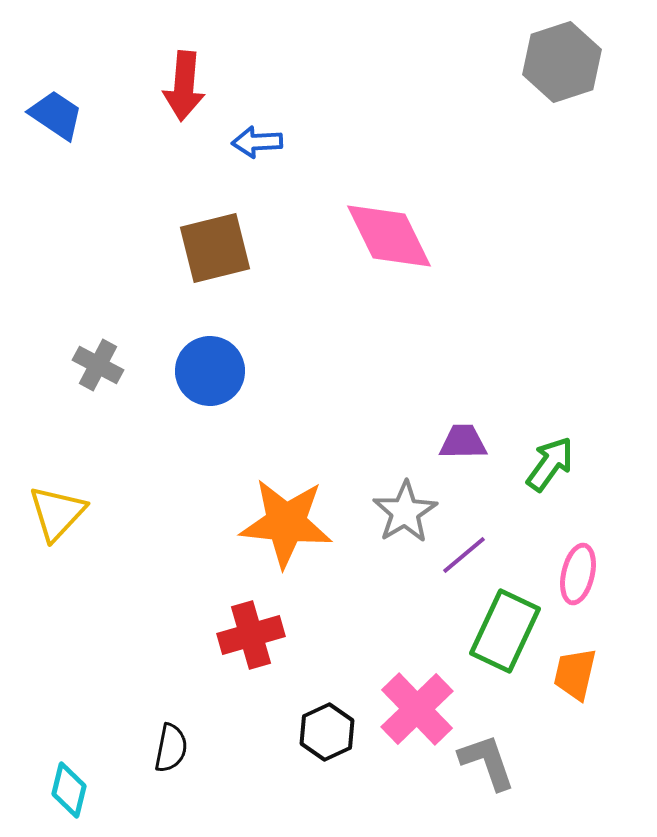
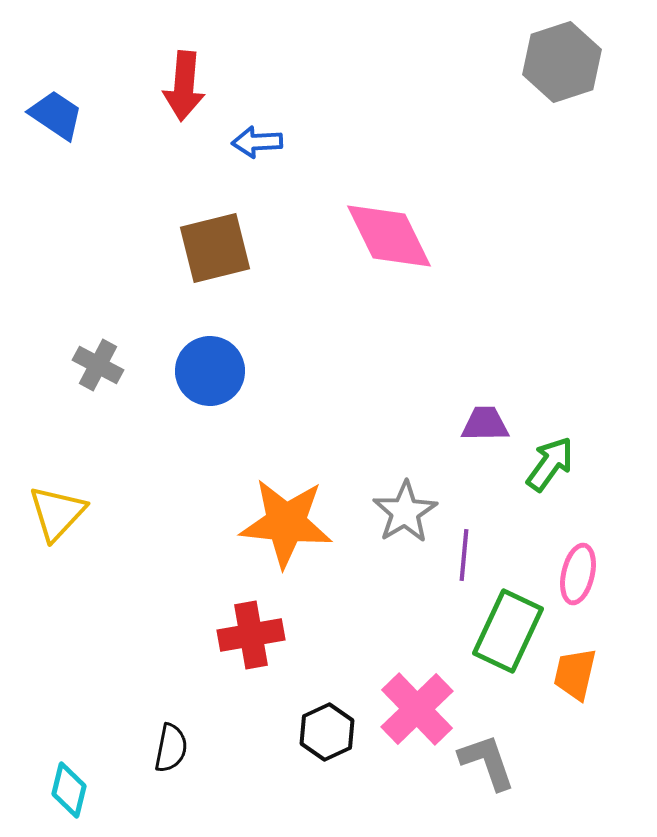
purple trapezoid: moved 22 px right, 18 px up
purple line: rotated 45 degrees counterclockwise
green rectangle: moved 3 px right
red cross: rotated 6 degrees clockwise
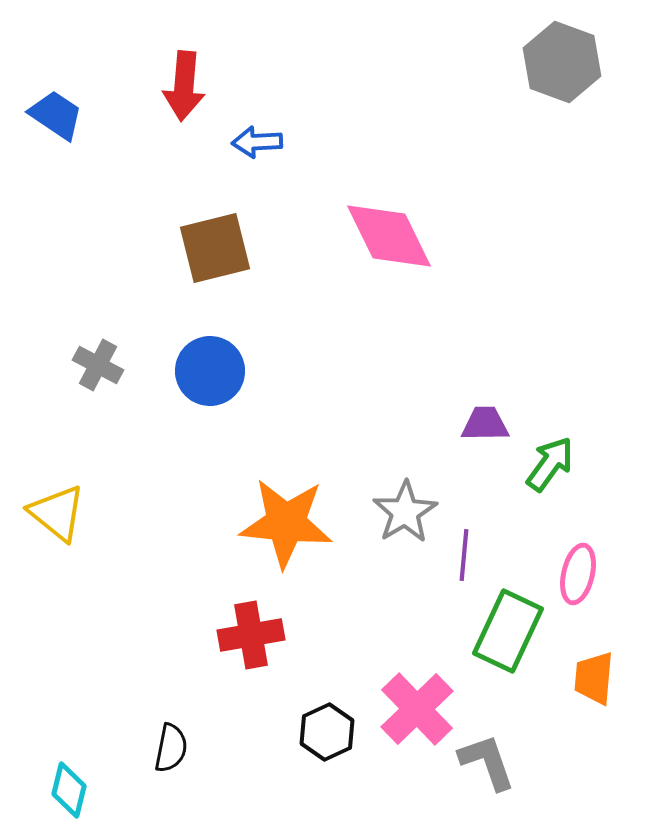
gray hexagon: rotated 22 degrees counterclockwise
yellow triangle: rotated 34 degrees counterclockwise
orange trapezoid: moved 19 px right, 4 px down; rotated 8 degrees counterclockwise
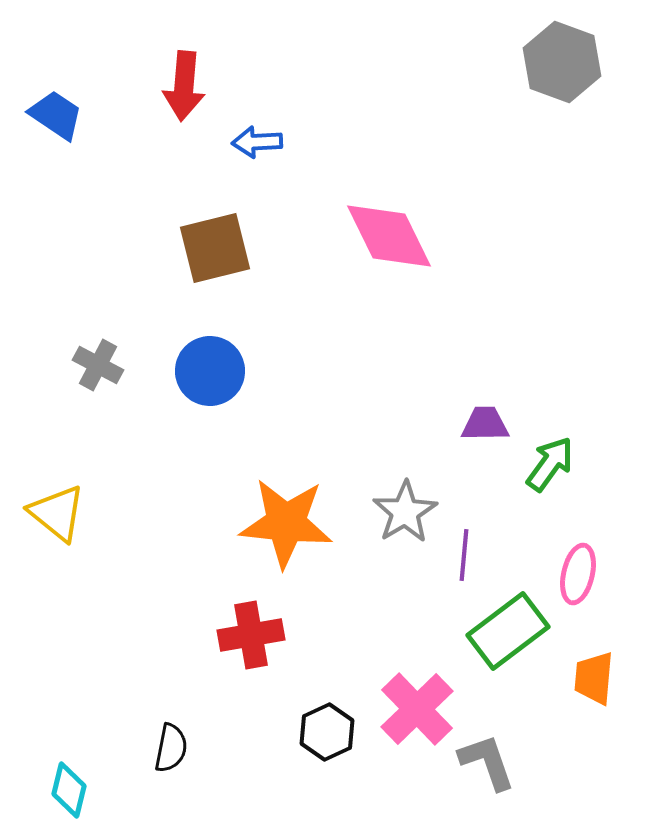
green rectangle: rotated 28 degrees clockwise
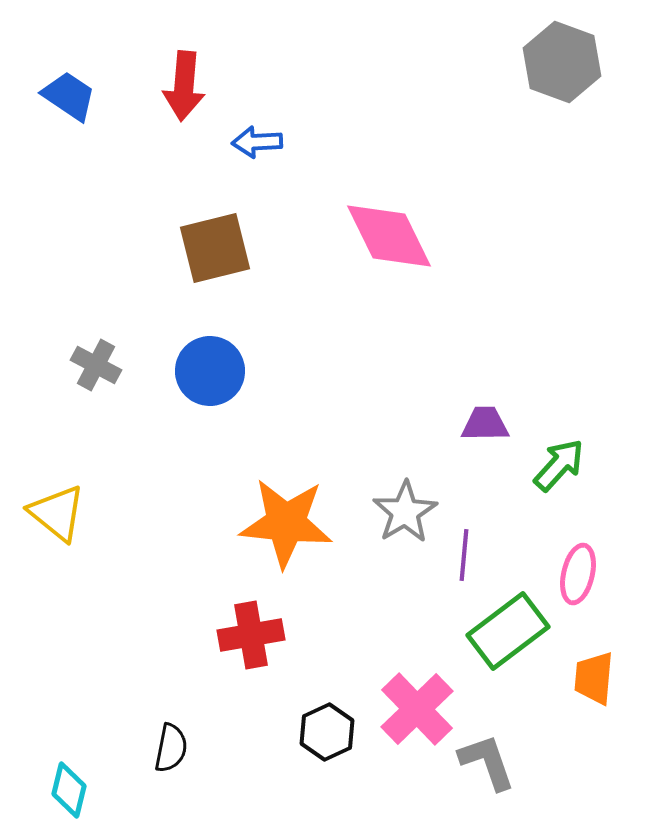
blue trapezoid: moved 13 px right, 19 px up
gray cross: moved 2 px left
green arrow: moved 9 px right, 1 px down; rotated 6 degrees clockwise
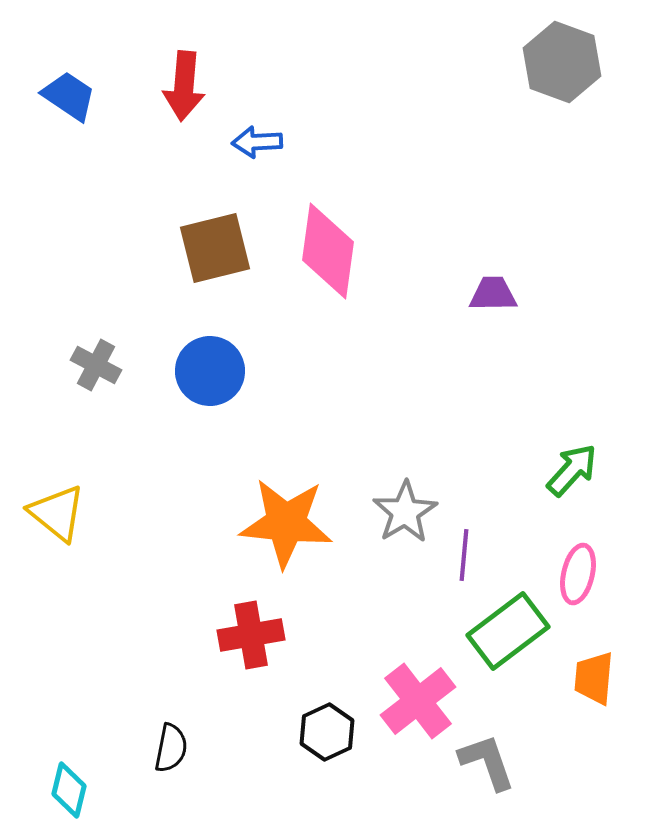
pink diamond: moved 61 px left, 15 px down; rotated 34 degrees clockwise
purple trapezoid: moved 8 px right, 130 px up
green arrow: moved 13 px right, 5 px down
pink cross: moved 1 px right, 8 px up; rotated 6 degrees clockwise
